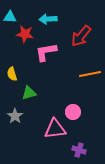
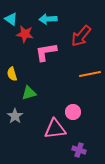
cyan triangle: moved 1 px right, 2 px down; rotated 32 degrees clockwise
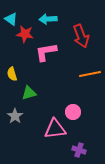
red arrow: rotated 60 degrees counterclockwise
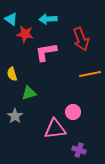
red arrow: moved 3 px down
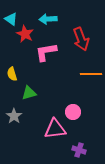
red star: rotated 18 degrees clockwise
orange line: moved 1 px right; rotated 10 degrees clockwise
gray star: moved 1 px left
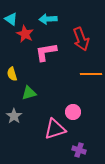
pink triangle: rotated 10 degrees counterclockwise
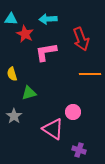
cyan triangle: rotated 32 degrees counterclockwise
orange line: moved 1 px left
pink triangle: moved 2 px left; rotated 50 degrees clockwise
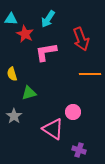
cyan arrow: rotated 54 degrees counterclockwise
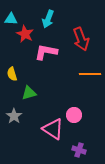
cyan arrow: rotated 12 degrees counterclockwise
pink L-shape: rotated 20 degrees clockwise
pink circle: moved 1 px right, 3 px down
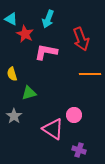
cyan triangle: rotated 24 degrees clockwise
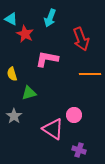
cyan arrow: moved 2 px right, 1 px up
pink L-shape: moved 1 px right, 7 px down
